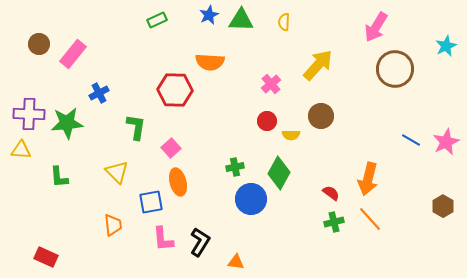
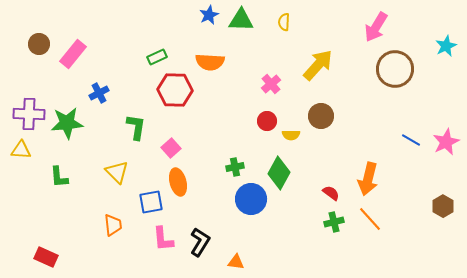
green rectangle at (157, 20): moved 37 px down
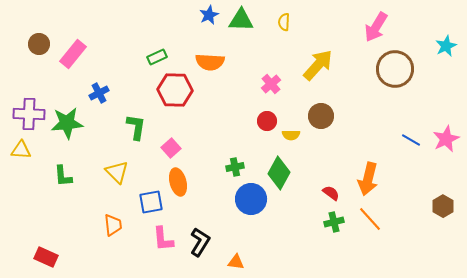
pink star at (446, 142): moved 3 px up
green L-shape at (59, 177): moved 4 px right, 1 px up
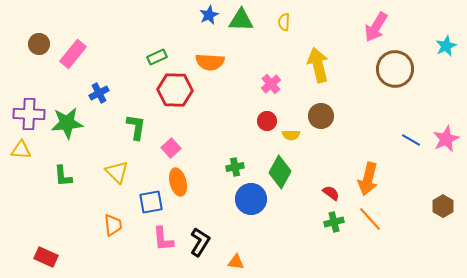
yellow arrow at (318, 65): rotated 56 degrees counterclockwise
green diamond at (279, 173): moved 1 px right, 1 px up
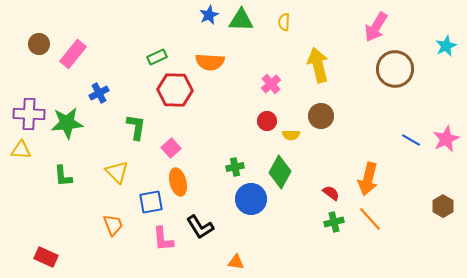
orange trapezoid at (113, 225): rotated 15 degrees counterclockwise
black L-shape at (200, 242): moved 15 px up; rotated 116 degrees clockwise
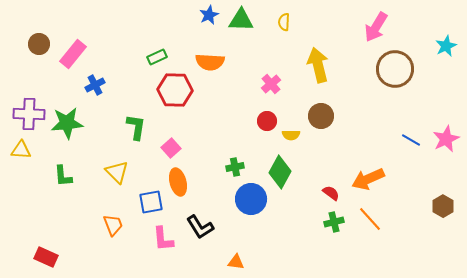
blue cross at (99, 93): moved 4 px left, 8 px up
orange arrow at (368, 179): rotated 52 degrees clockwise
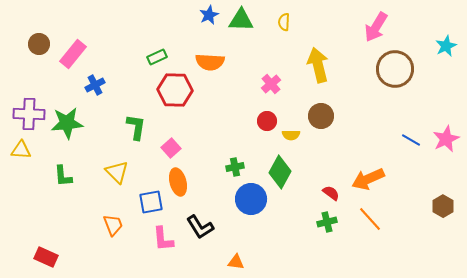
green cross at (334, 222): moved 7 px left
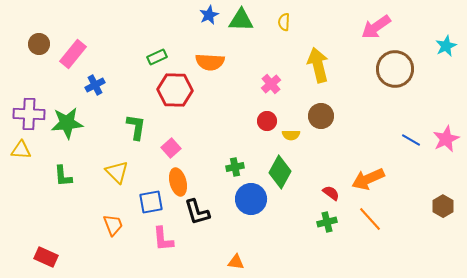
pink arrow at (376, 27): rotated 24 degrees clockwise
black L-shape at (200, 227): moved 3 px left, 15 px up; rotated 16 degrees clockwise
